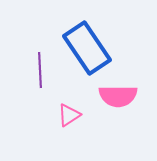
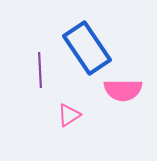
pink semicircle: moved 5 px right, 6 px up
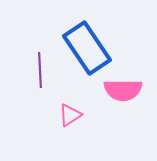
pink triangle: moved 1 px right
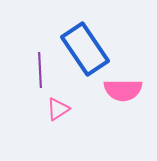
blue rectangle: moved 2 px left, 1 px down
pink triangle: moved 12 px left, 6 px up
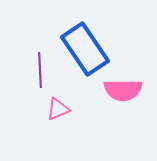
pink triangle: rotated 10 degrees clockwise
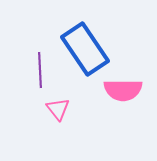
pink triangle: rotated 45 degrees counterclockwise
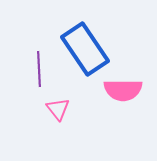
purple line: moved 1 px left, 1 px up
